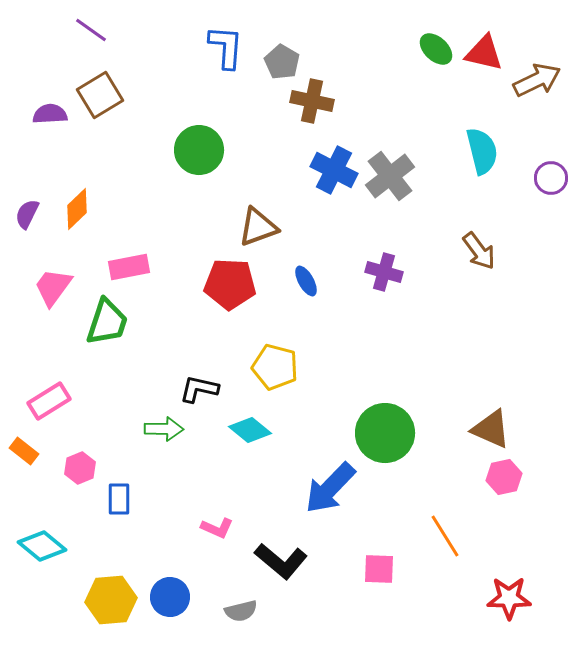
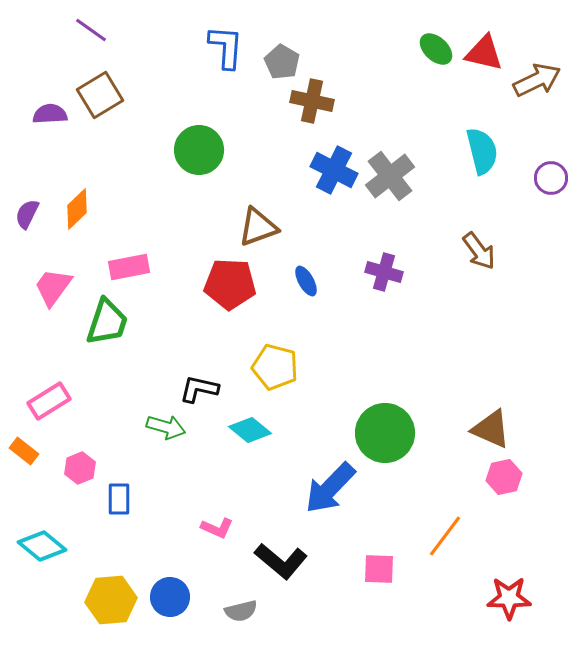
green arrow at (164, 429): moved 2 px right, 2 px up; rotated 15 degrees clockwise
orange line at (445, 536): rotated 69 degrees clockwise
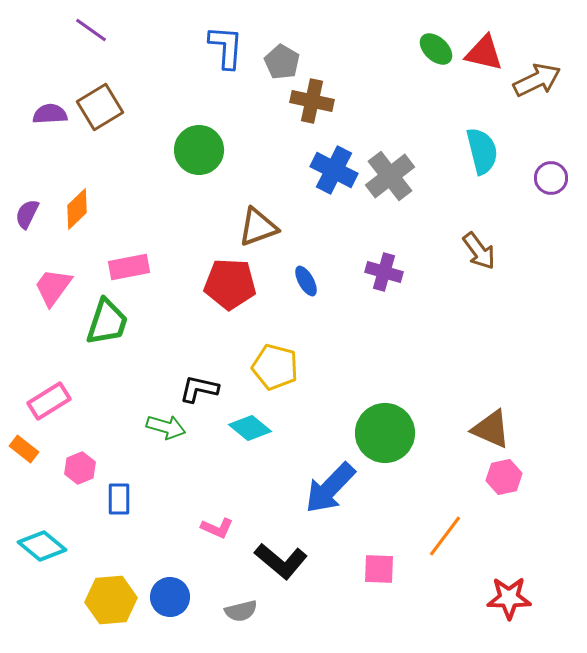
brown square at (100, 95): moved 12 px down
cyan diamond at (250, 430): moved 2 px up
orange rectangle at (24, 451): moved 2 px up
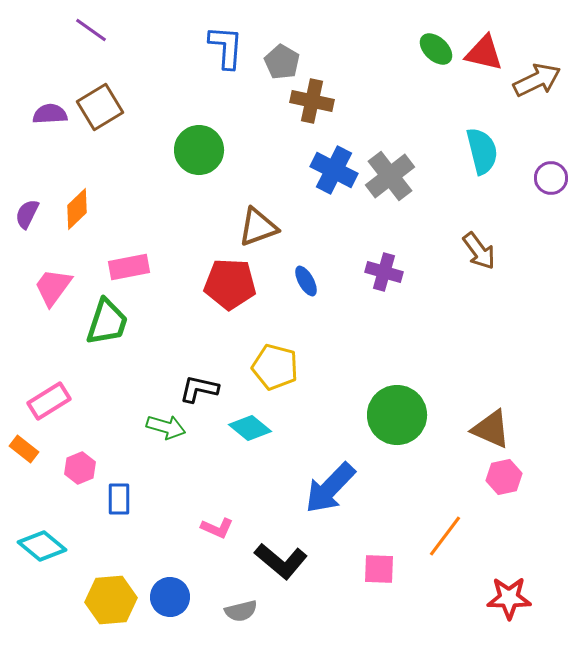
green circle at (385, 433): moved 12 px right, 18 px up
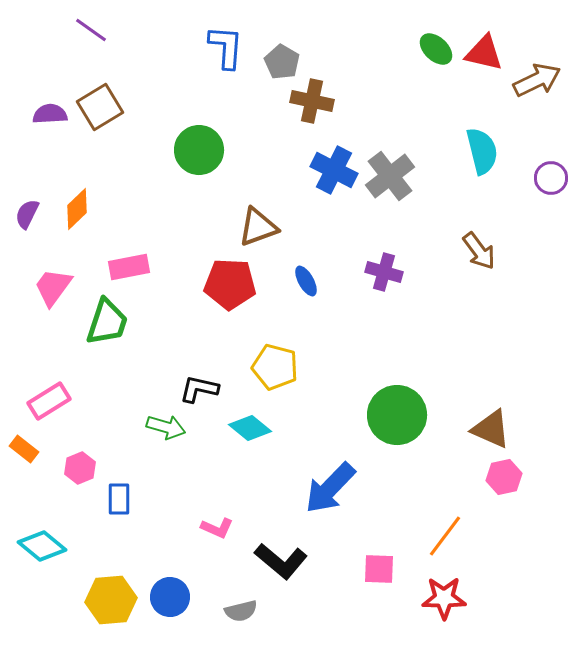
red star at (509, 598): moved 65 px left
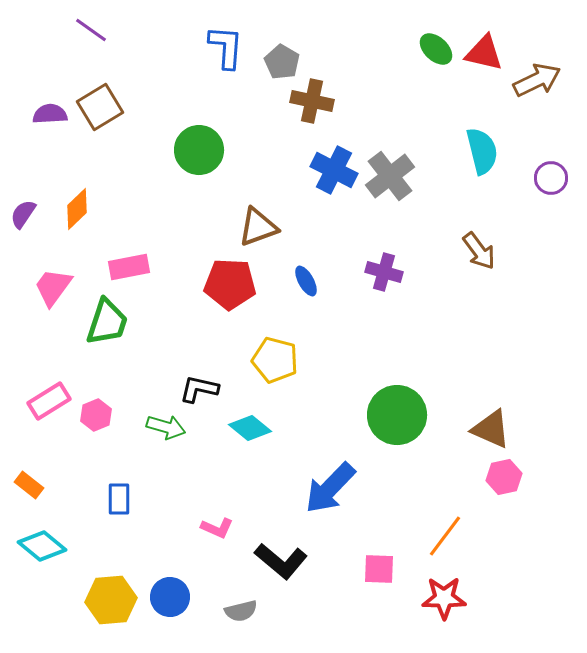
purple semicircle at (27, 214): moved 4 px left; rotated 8 degrees clockwise
yellow pentagon at (275, 367): moved 7 px up
orange rectangle at (24, 449): moved 5 px right, 36 px down
pink hexagon at (80, 468): moved 16 px right, 53 px up
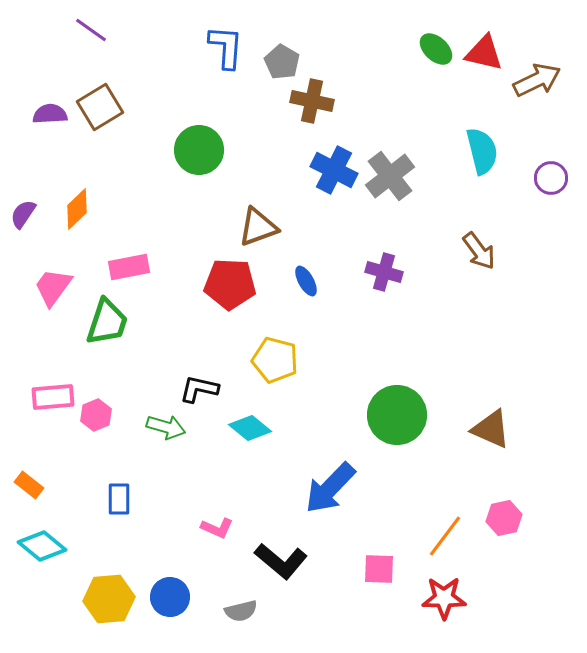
pink rectangle at (49, 401): moved 4 px right, 4 px up; rotated 27 degrees clockwise
pink hexagon at (504, 477): moved 41 px down
yellow hexagon at (111, 600): moved 2 px left, 1 px up
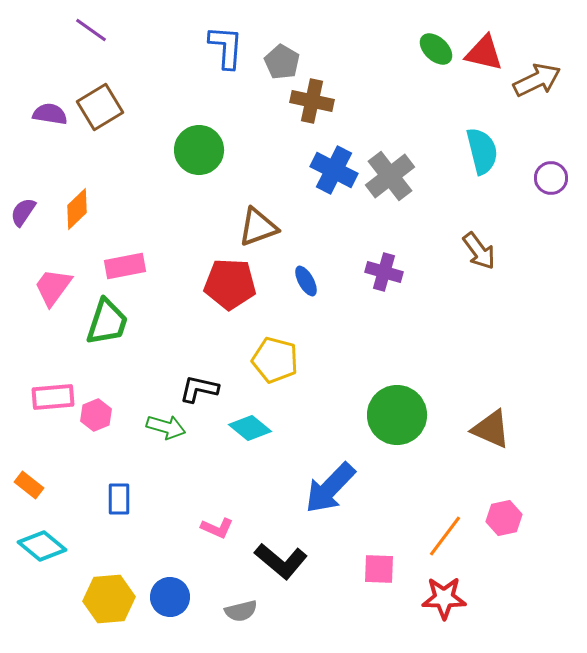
purple semicircle at (50, 114): rotated 12 degrees clockwise
purple semicircle at (23, 214): moved 2 px up
pink rectangle at (129, 267): moved 4 px left, 1 px up
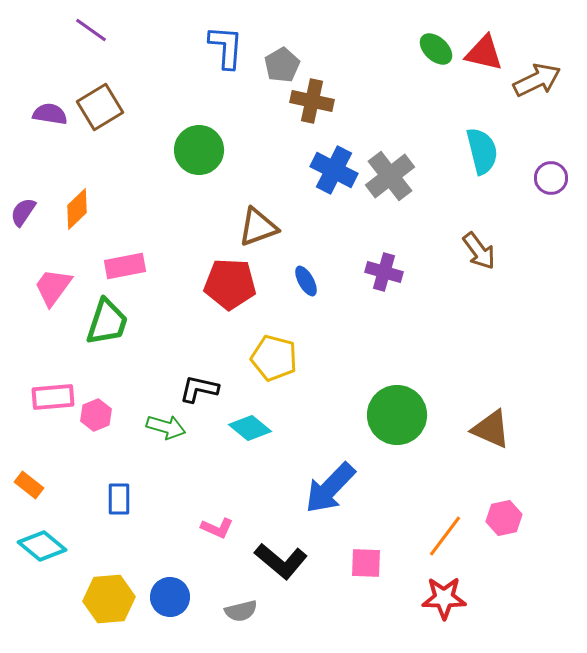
gray pentagon at (282, 62): moved 3 px down; rotated 12 degrees clockwise
yellow pentagon at (275, 360): moved 1 px left, 2 px up
pink square at (379, 569): moved 13 px left, 6 px up
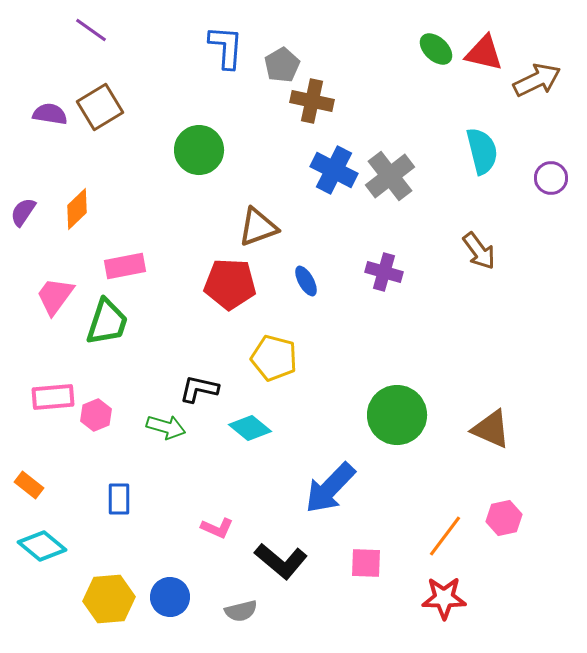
pink trapezoid at (53, 287): moved 2 px right, 9 px down
